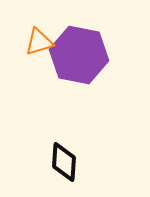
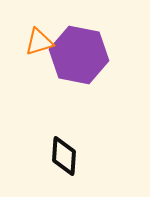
black diamond: moved 6 px up
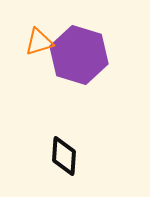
purple hexagon: rotated 6 degrees clockwise
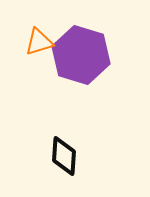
purple hexagon: moved 2 px right
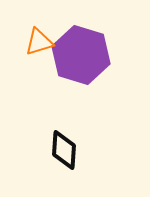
black diamond: moved 6 px up
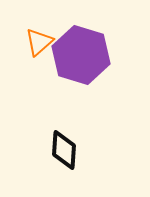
orange triangle: rotated 24 degrees counterclockwise
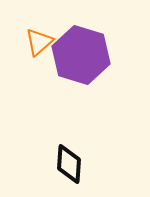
black diamond: moved 5 px right, 14 px down
